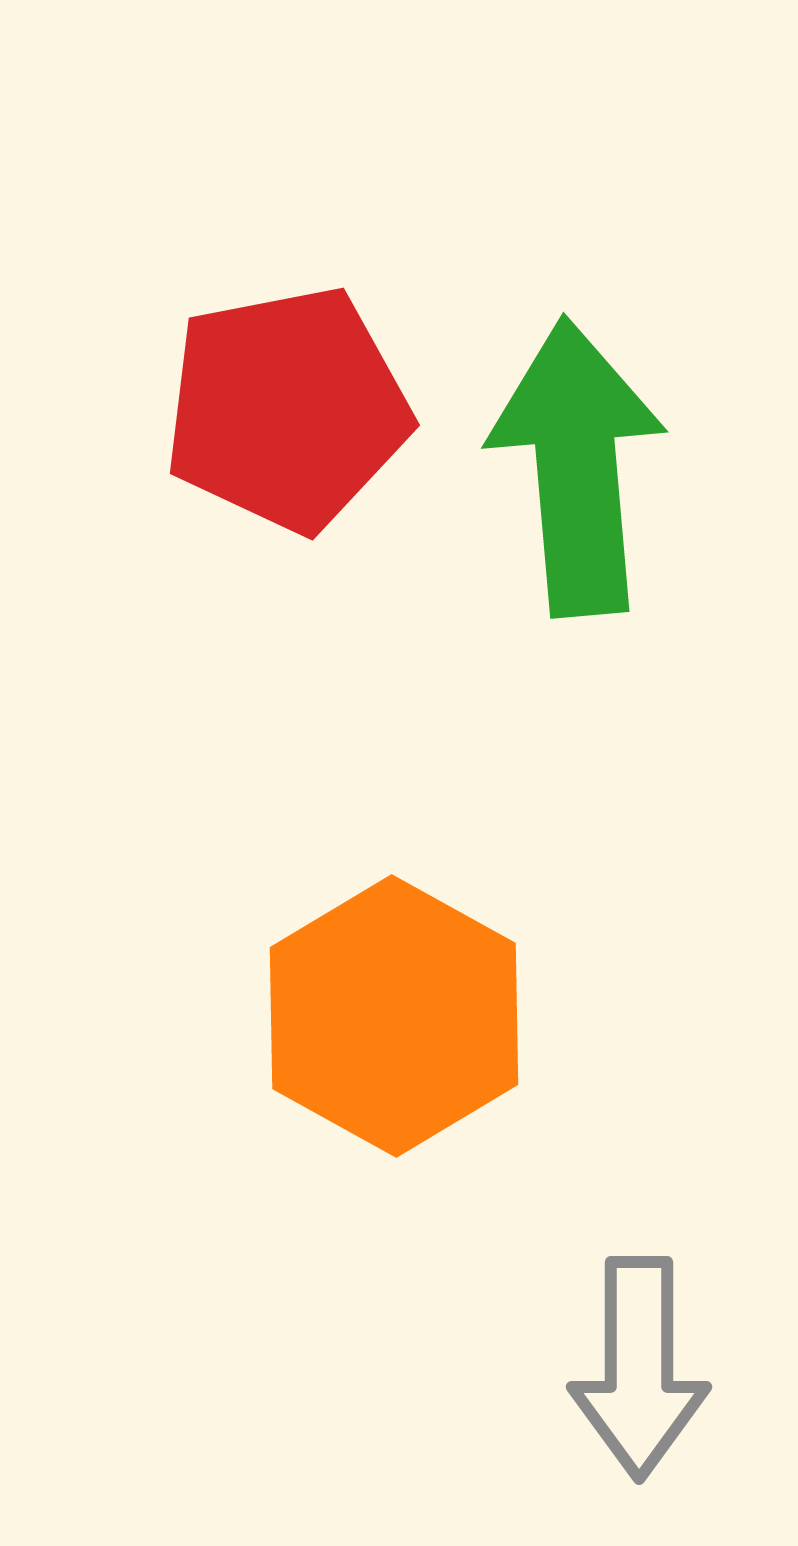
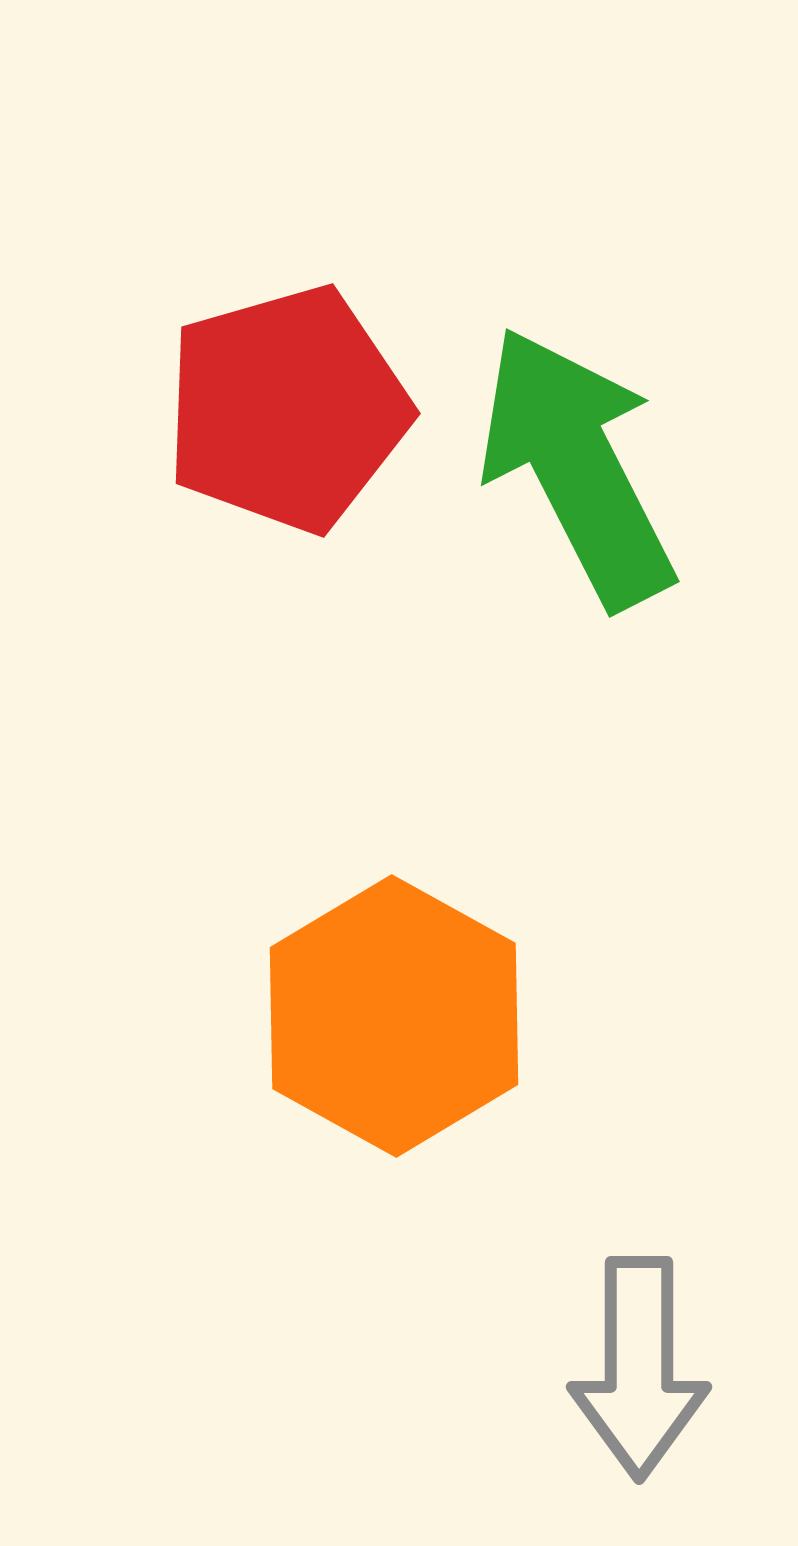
red pentagon: rotated 5 degrees counterclockwise
green arrow: rotated 22 degrees counterclockwise
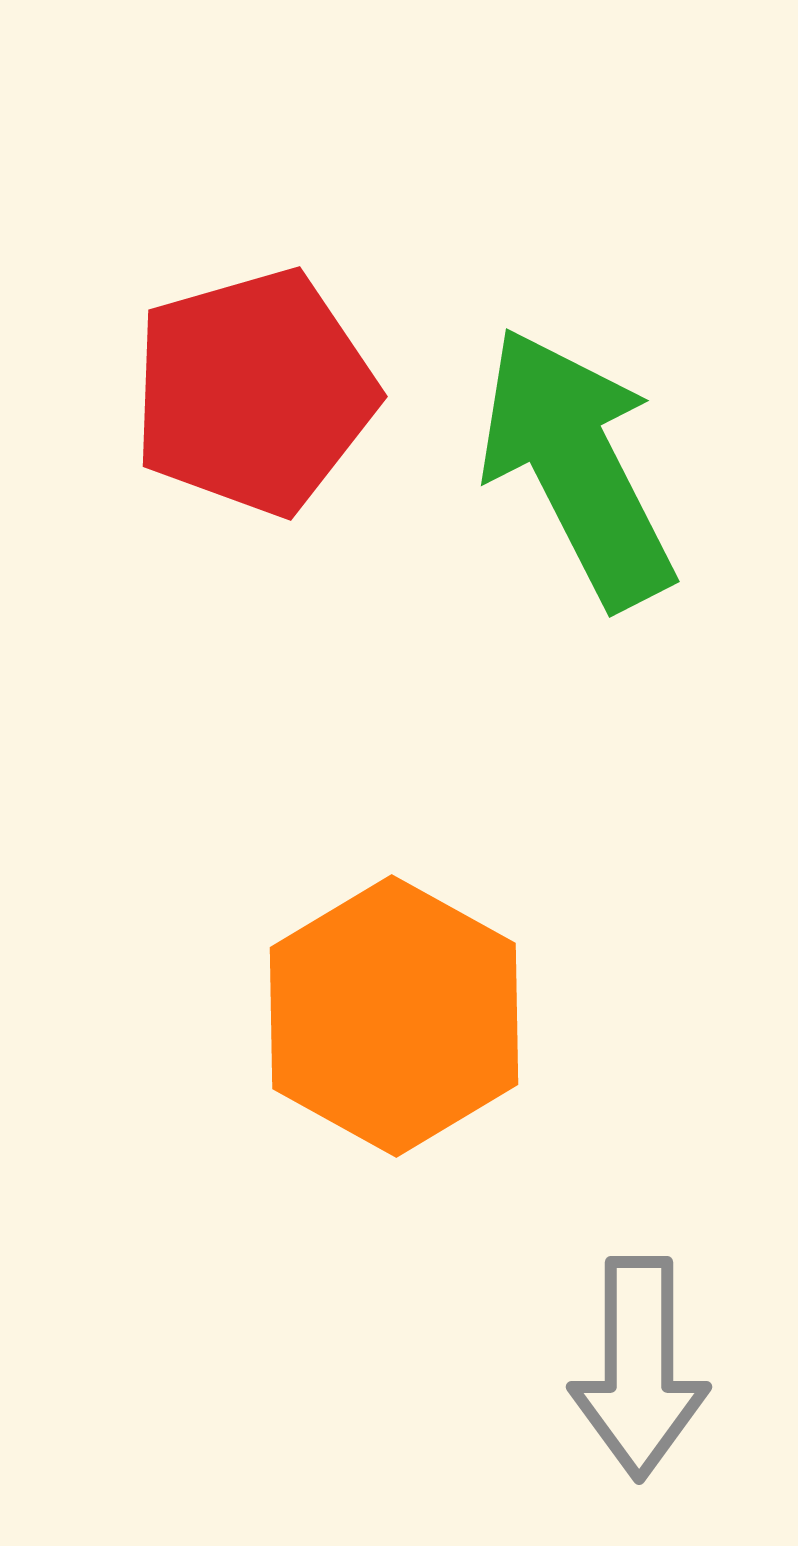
red pentagon: moved 33 px left, 17 px up
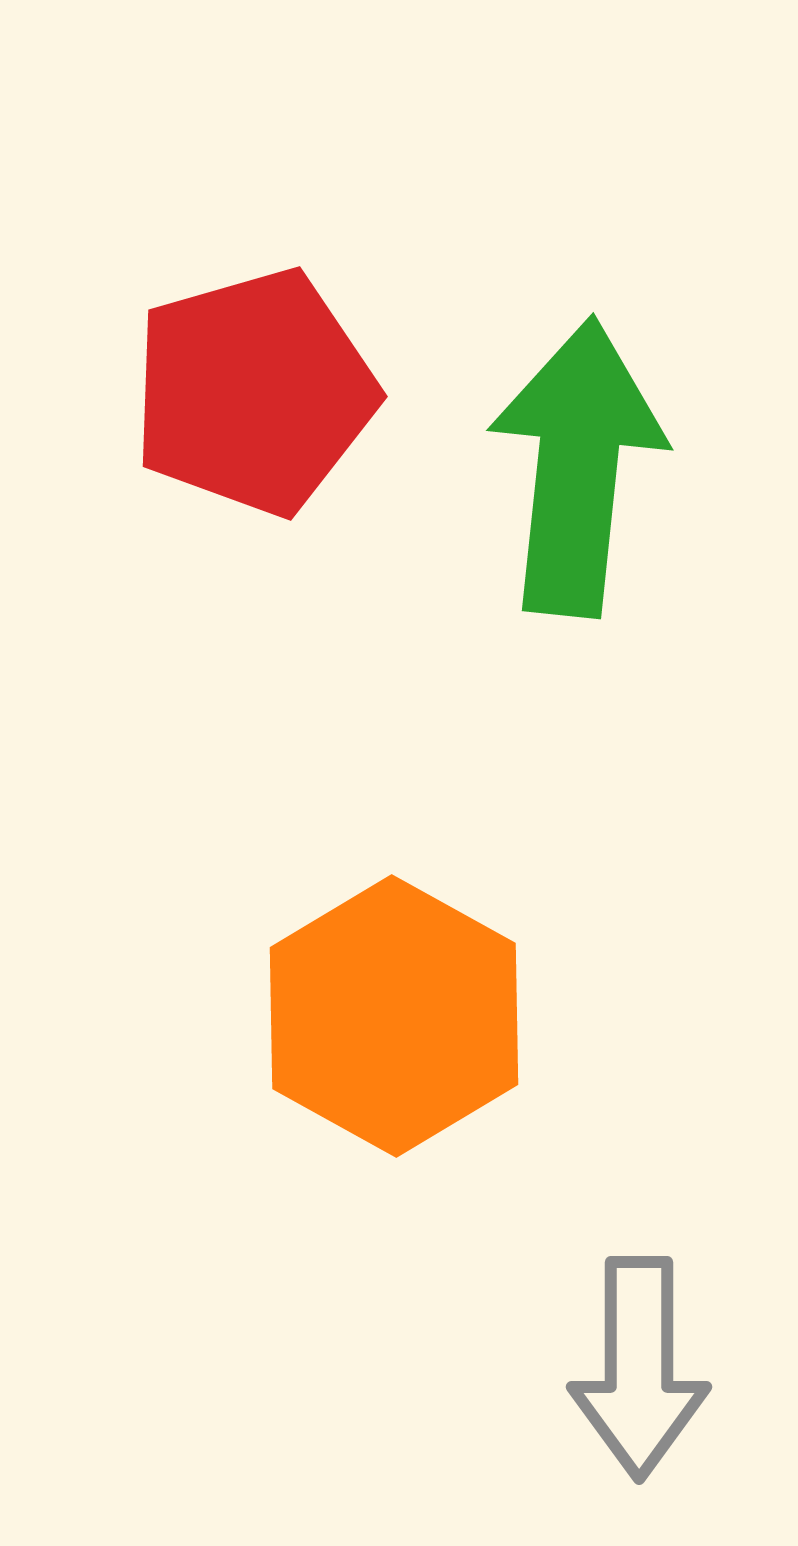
green arrow: rotated 33 degrees clockwise
